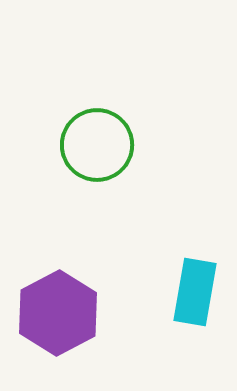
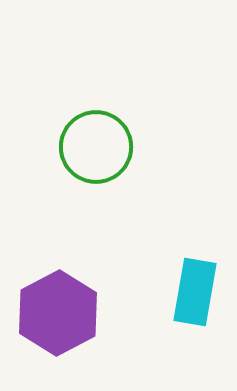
green circle: moved 1 px left, 2 px down
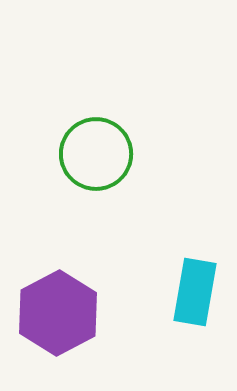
green circle: moved 7 px down
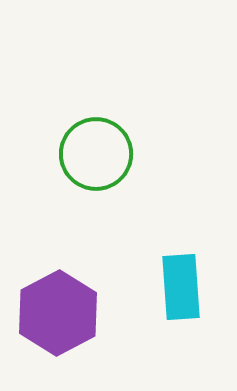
cyan rectangle: moved 14 px left, 5 px up; rotated 14 degrees counterclockwise
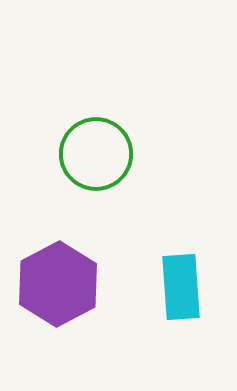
purple hexagon: moved 29 px up
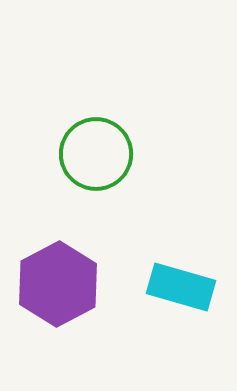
cyan rectangle: rotated 70 degrees counterclockwise
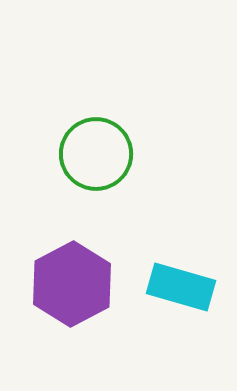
purple hexagon: moved 14 px right
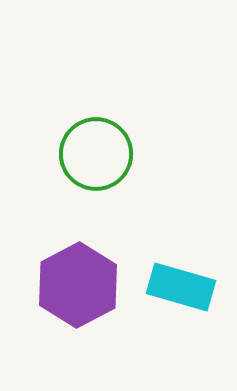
purple hexagon: moved 6 px right, 1 px down
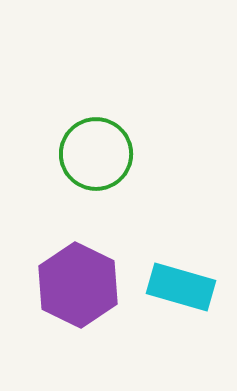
purple hexagon: rotated 6 degrees counterclockwise
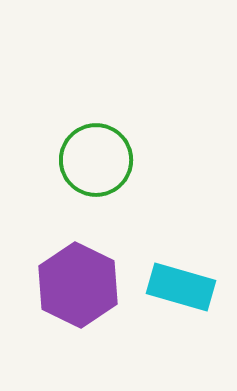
green circle: moved 6 px down
